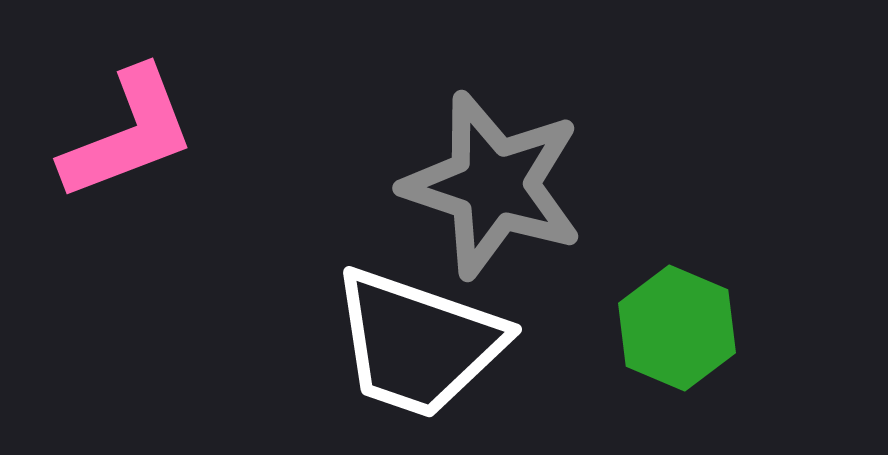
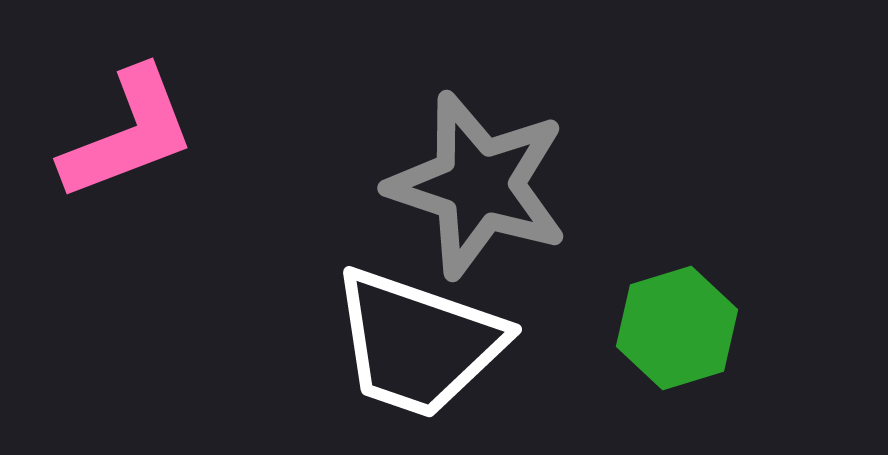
gray star: moved 15 px left
green hexagon: rotated 20 degrees clockwise
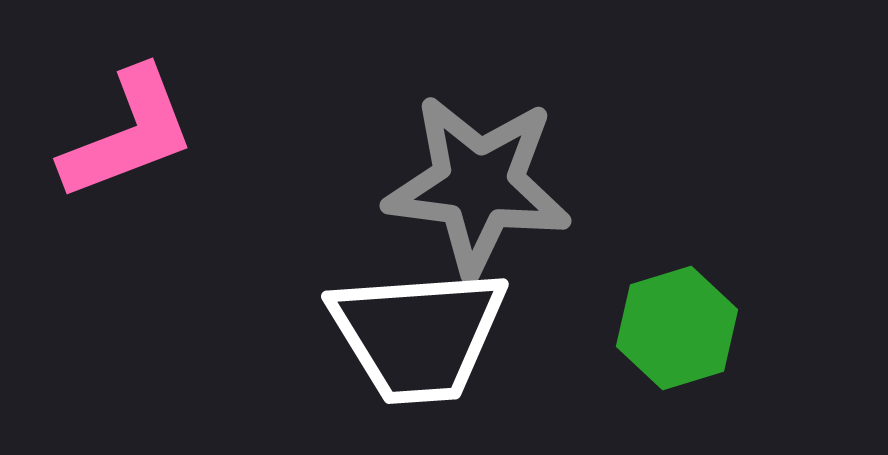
gray star: rotated 11 degrees counterclockwise
white trapezoid: moved 8 px up; rotated 23 degrees counterclockwise
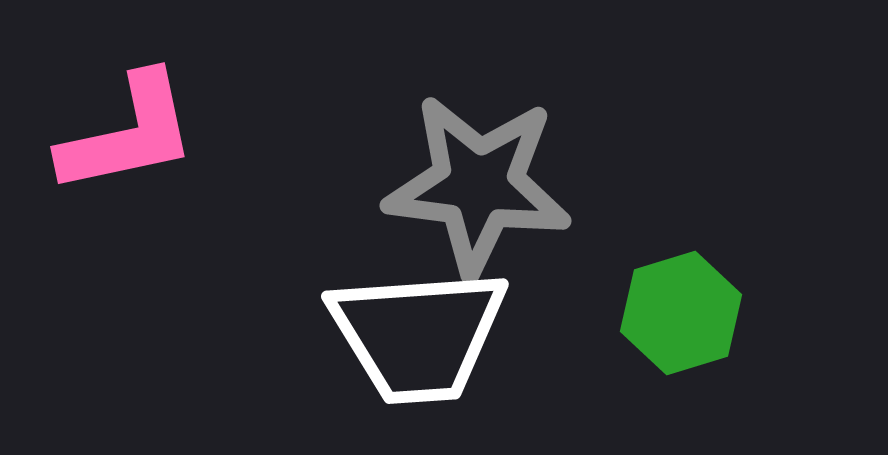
pink L-shape: rotated 9 degrees clockwise
green hexagon: moved 4 px right, 15 px up
